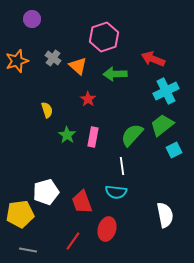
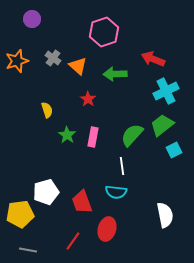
pink hexagon: moved 5 px up
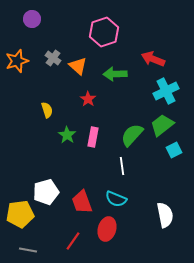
cyan semicircle: moved 7 px down; rotated 15 degrees clockwise
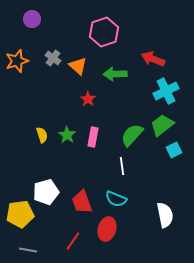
yellow semicircle: moved 5 px left, 25 px down
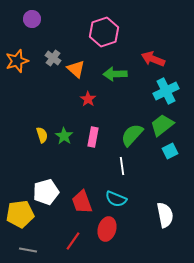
orange triangle: moved 2 px left, 3 px down
green star: moved 3 px left, 1 px down
cyan square: moved 4 px left, 1 px down
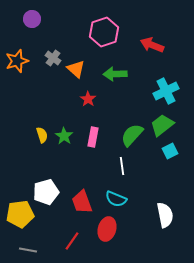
red arrow: moved 1 px left, 14 px up
red line: moved 1 px left
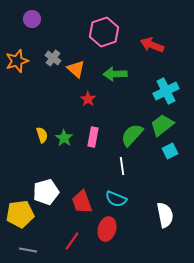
green star: moved 2 px down
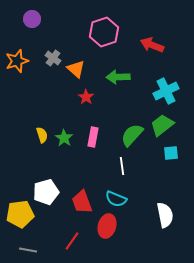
green arrow: moved 3 px right, 3 px down
red star: moved 2 px left, 2 px up
cyan square: moved 1 px right, 2 px down; rotated 21 degrees clockwise
red ellipse: moved 3 px up
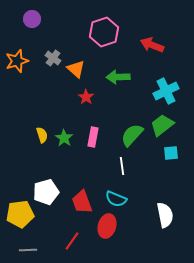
gray line: rotated 12 degrees counterclockwise
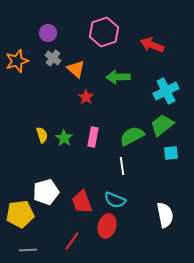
purple circle: moved 16 px right, 14 px down
green semicircle: moved 1 px down; rotated 20 degrees clockwise
cyan semicircle: moved 1 px left, 1 px down
